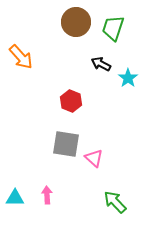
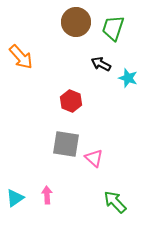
cyan star: rotated 18 degrees counterclockwise
cyan triangle: rotated 36 degrees counterclockwise
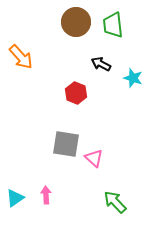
green trapezoid: moved 3 px up; rotated 24 degrees counterclockwise
cyan star: moved 5 px right
red hexagon: moved 5 px right, 8 px up
pink arrow: moved 1 px left
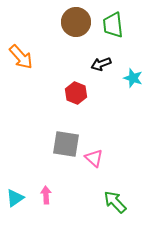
black arrow: rotated 48 degrees counterclockwise
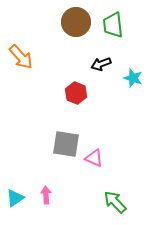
pink triangle: rotated 18 degrees counterclockwise
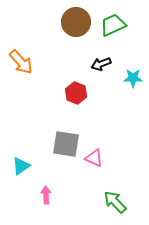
green trapezoid: rotated 72 degrees clockwise
orange arrow: moved 5 px down
cyan star: rotated 18 degrees counterclockwise
cyan triangle: moved 6 px right, 32 px up
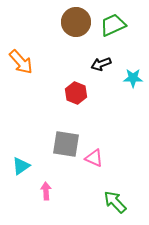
pink arrow: moved 4 px up
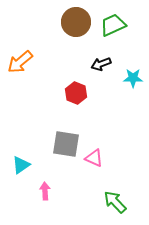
orange arrow: moved 1 px left; rotated 92 degrees clockwise
cyan triangle: moved 1 px up
pink arrow: moved 1 px left
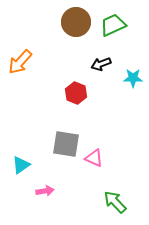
orange arrow: rotated 8 degrees counterclockwise
pink arrow: rotated 84 degrees clockwise
